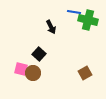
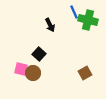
blue line: rotated 56 degrees clockwise
black arrow: moved 1 px left, 2 px up
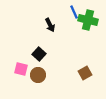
brown circle: moved 5 px right, 2 px down
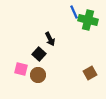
black arrow: moved 14 px down
brown square: moved 5 px right
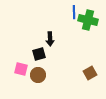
blue line: rotated 24 degrees clockwise
black arrow: rotated 24 degrees clockwise
black square: rotated 32 degrees clockwise
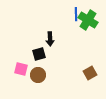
blue line: moved 2 px right, 2 px down
green cross: rotated 18 degrees clockwise
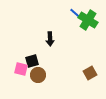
blue line: rotated 48 degrees counterclockwise
black square: moved 7 px left, 7 px down
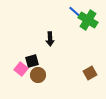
blue line: moved 1 px left, 2 px up
pink square: rotated 24 degrees clockwise
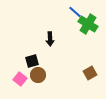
green cross: moved 4 px down
pink square: moved 1 px left, 10 px down
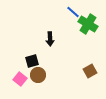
blue line: moved 2 px left
brown square: moved 2 px up
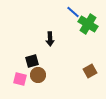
pink square: rotated 24 degrees counterclockwise
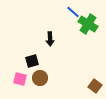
brown square: moved 5 px right, 15 px down; rotated 24 degrees counterclockwise
brown circle: moved 2 px right, 3 px down
